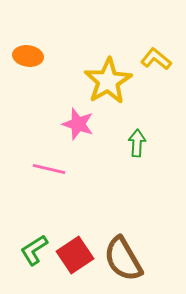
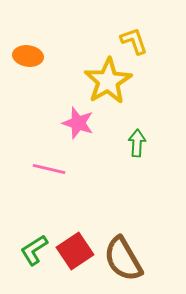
yellow L-shape: moved 22 px left, 18 px up; rotated 32 degrees clockwise
pink star: moved 1 px up
red square: moved 4 px up
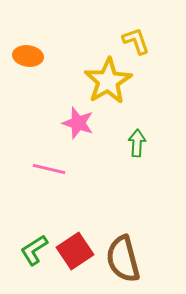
yellow L-shape: moved 2 px right
brown semicircle: rotated 15 degrees clockwise
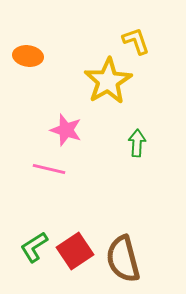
pink star: moved 12 px left, 7 px down
green L-shape: moved 3 px up
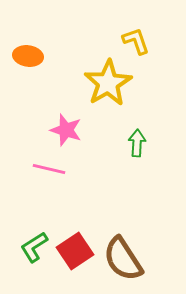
yellow star: moved 2 px down
brown semicircle: rotated 18 degrees counterclockwise
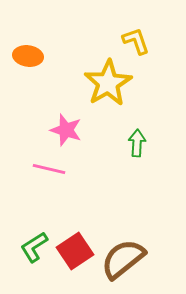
brown semicircle: rotated 84 degrees clockwise
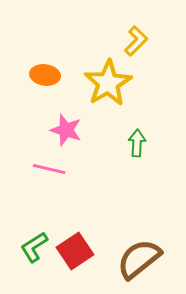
yellow L-shape: rotated 64 degrees clockwise
orange ellipse: moved 17 px right, 19 px down
brown semicircle: moved 16 px right
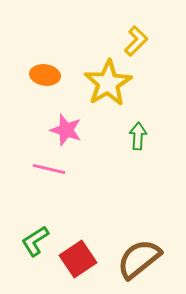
green arrow: moved 1 px right, 7 px up
green L-shape: moved 1 px right, 6 px up
red square: moved 3 px right, 8 px down
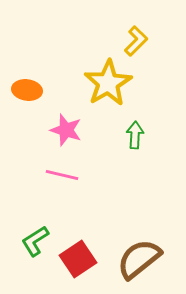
orange ellipse: moved 18 px left, 15 px down
green arrow: moved 3 px left, 1 px up
pink line: moved 13 px right, 6 px down
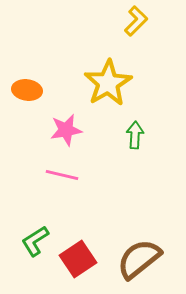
yellow L-shape: moved 20 px up
pink star: rotated 28 degrees counterclockwise
